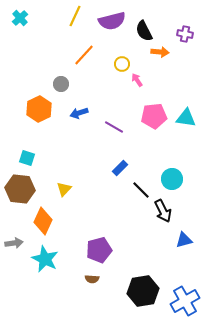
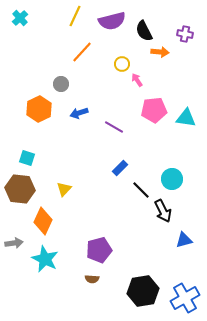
orange line: moved 2 px left, 3 px up
pink pentagon: moved 6 px up
blue cross: moved 3 px up
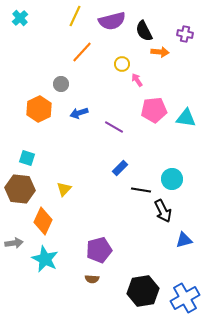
black line: rotated 36 degrees counterclockwise
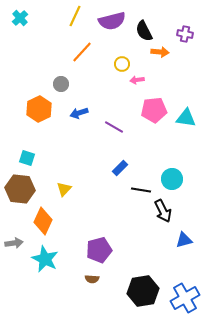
pink arrow: rotated 64 degrees counterclockwise
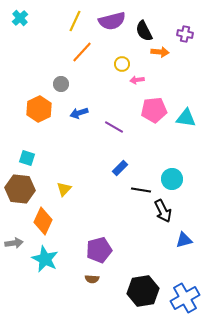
yellow line: moved 5 px down
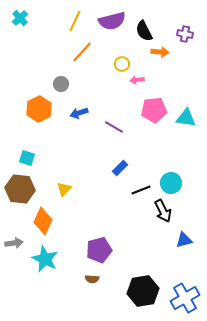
cyan circle: moved 1 px left, 4 px down
black line: rotated 30 degrees counterclockwise
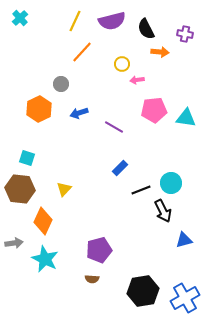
black semicircle: moved 2 px right, 2 px up
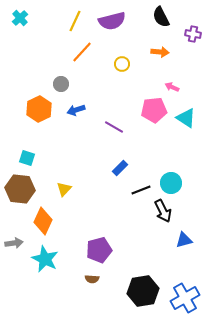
black semicircle: moved 15 px right, 12 px up
purple cross: moved 8 px right
pink arrow: moved 35 px right, 7 px down; rotated 32 degrees clockwise
blue arrow: moved 3 px left, 3 px up
cyan triangle: rotated 25 degrees clockwise
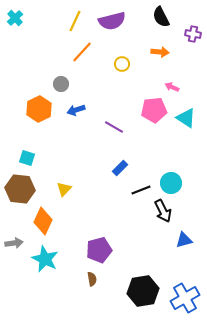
cyan cross: moved 5 px left
brown semicircle: rotated 104 degrees counterclockwise
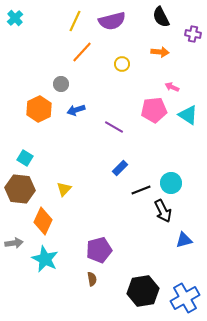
cyan triangle: moved 2 px right, 3 px up
cyan square: moved 2 px left; rotated 14 degrees clockwise
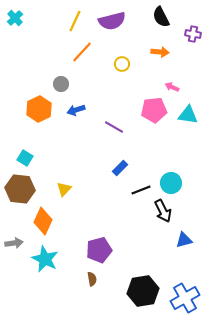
cyan triangle: rotated 25 degrees counterclockwise
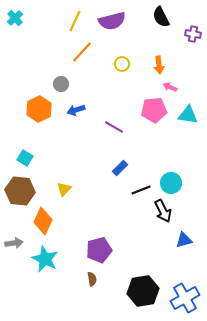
orange arrow: moved 1 px left, 13 px down; rotated 78 degrees clockwise
pink arrow: moved 2 px left
brown hexagon: moved 2 px down
